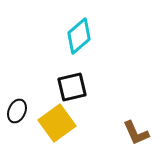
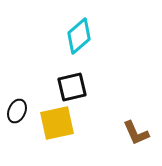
yellow square: rotated 24 degrees clockwise
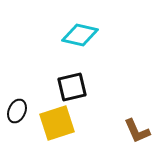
cyan diamond: moved 1 px right, 1 px up; rotated 54 degrees clockwise
yellow square: rotated 6 degrees counterclockwise
brown L-shape: moved 1 px right, 2 px up
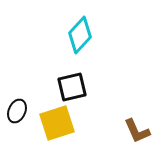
cyan diamond: rotated 60 degrees counterclockwise
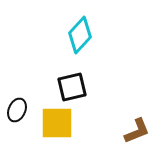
black ellipse: moved 1 px up
yellow square: rotated 18 degrees clockwise
brown L-shape: rotated 88 degrees counterclockwise
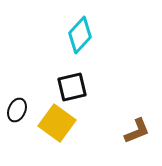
yellow square: rotated 36 degrees clockwise
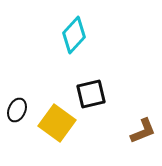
cyan diamond: moved 6 px left
black square: moved 19 px right, 7 px down
brown L-shape: moved 6 px right
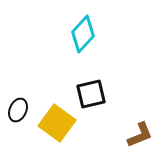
cyan diamond: moved 9 px right, 1 px up
black ellipse: moved 1 px right
brown L-shape: moved 3 px left, 4 px down
